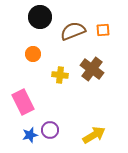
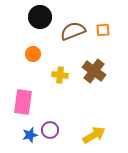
brown cross: moved 2 px right, 2 px down
pink rectangle: rotated 35 degrees clockwise
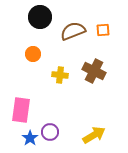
brown cross: rotated 10 degrees counterclockwise
pink rectangle: moved 2 px left, 8 px down
purple circle: moved 2 px down
blue star: moved 3 px down; rotated 21 degrees counterclockwise
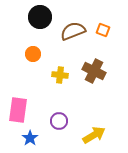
orange square: rotated 24 degrees clockwise
pink rectangle: moved 3 px left
purple circle: moved 9 px right, 11 px up
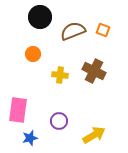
blue star: rotated 21 degrees clockwise
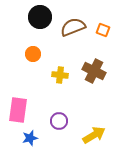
brown semicircle: moved 4 px up
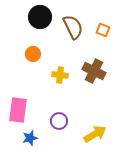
brown semicircle: rotated 85 degrees clockwise
yellow arrow: moved 1 px right, 1 px up
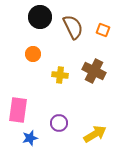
purple circle: moved 2 px down
